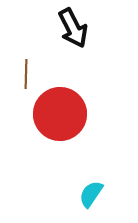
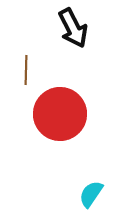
brown line: moved 4 px up
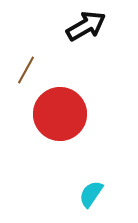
black arrow: moved 13 px right, 2 px up; rotated 93 degrees counterclockwise
brown line: rotated 28 degrees clockwise
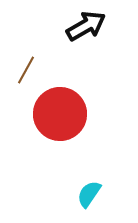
cyan semicircle: moved 2 px left
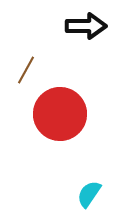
black arrow: rotated 30 degrees clockwise
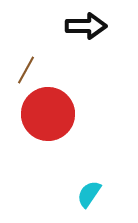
red circle: moved 12 px left
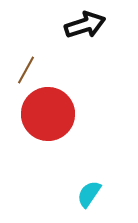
black arrow: moved 1 px left, 1 px up; rotated 18 degrees counterclockwise
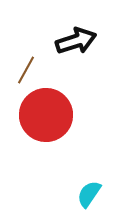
black arrow: moved 9 px left, 16 px down
red circle: moved 2 px left, 1 px down
